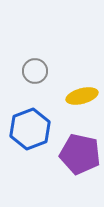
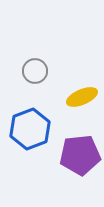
yellow ellipse: moved 1 px down; rotated 8 degrees counterclockwise
purple pentagon: moved 1 px down; rotated 18 degrees counterclockwise
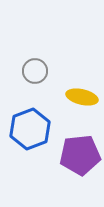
yellow ellipse: rotated 36 degrees clockwise
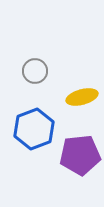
yellow ellipse: rotated 28 degrees counterclockwise
blue hexagon: moved 4 px right
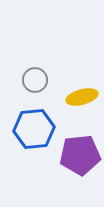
gray circle: moved 9 px down
blue hexagon: rotated 15 degrees clockwise
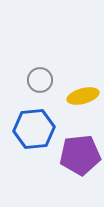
gray circle: moved 5 px right
yellow ellipse: moved 1 px right, 1 px up
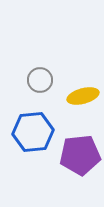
blue hexagon: moved 1 px left, 3 px down
